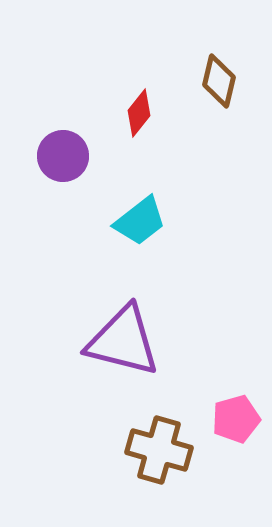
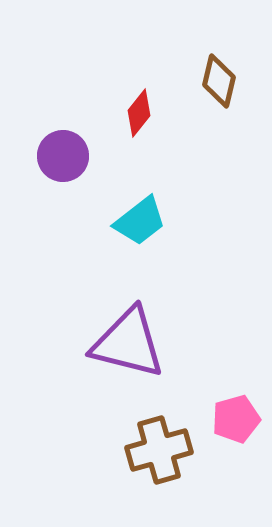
purple triangle: moved 5 px right, 2 px down
brown cross: rotated 32 degrees counterclockwise
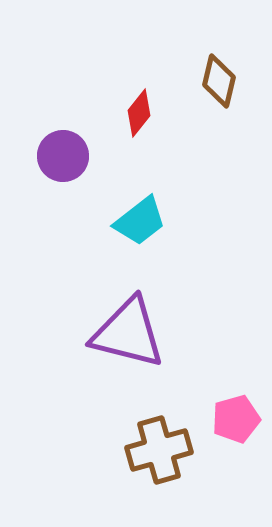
purple triangle: moved 10 px up
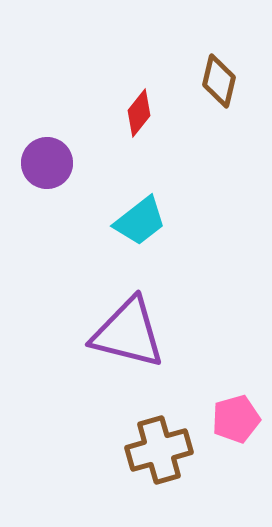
purple circle: moved 16 px left, 7 px down
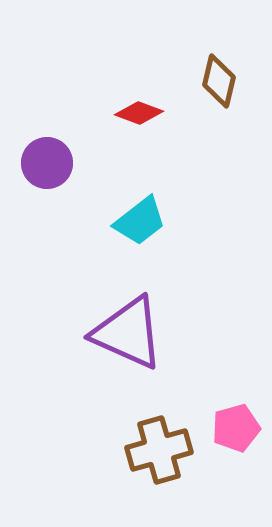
red diamond: rotated 72 degrees clockwise
purple triangle: rotated 10 degrees clockwise
pink pentagon: moved 9 px down
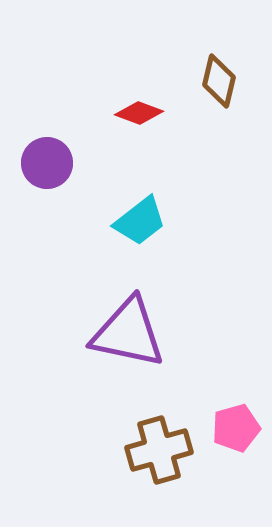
purple triangle: rotated 12 degrees counterclockwise
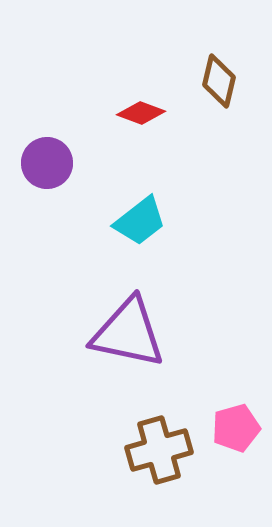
red diamond: moved 2 px right
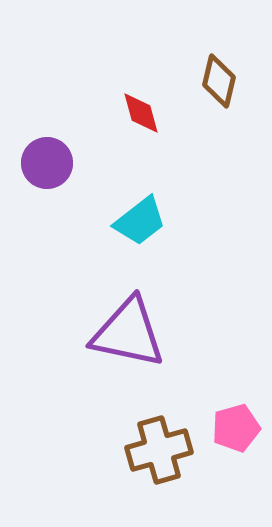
red diamond: rotated 54 degrees clockwise
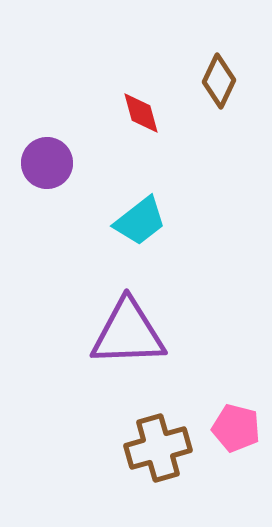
brown diamond: rotated 12 degrees clockwise
purple triangle: rotated 14 degrees counterclockwise
pink pentagon: rotated 30 degrees clockwise
brown cross: moved 1 px left, 2 px up
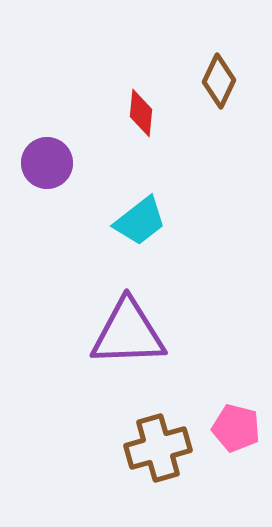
red diamond: rotated 21 degrees clockwise
